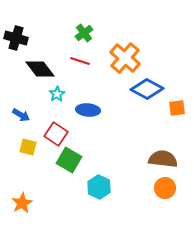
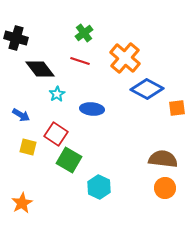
blue ellipse: moved 4 px right, 1 px up
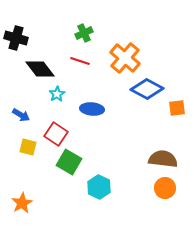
green cross: rotated 12 degrees clockwise
green square: moved 2 px down
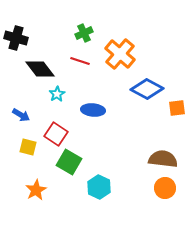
orange cross: moved 5 px left, 4 px up
blue ellipse: moved 1 px right, 1 px down
orange star: moved 14 px right, 13 px up
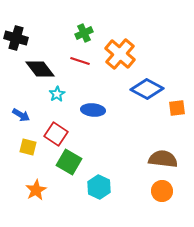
orange circle: moved 3 px left, 3 px down
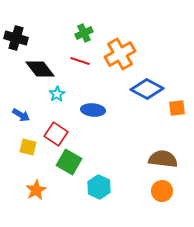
orange cross: rotated 20 degrees clockwise
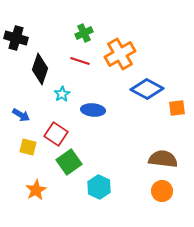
black diamond: rotated 56 degrees clockwise
cyan star: moved 5 px right
green square: rotated 25 degrees clockwise
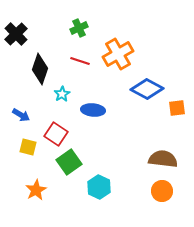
green cross: moved 5 px left, 5 px up
black cross: moved 4 px up; rotated 30 degrees clockwise
orange cross: moved 2 px left
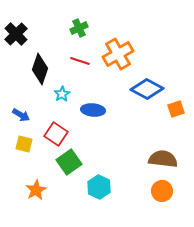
orange square: moved 1 px left, 1 px down; rotated 12 degrees counterclockwise
yellow square: moved 4 px left, 3 px up
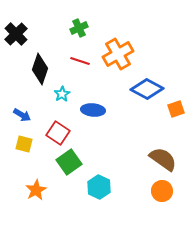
blue arrow: moved 1 px right
red square: moved 2 px right, 1 px up
brown semicircle: rotated 28 degrees clockwise
